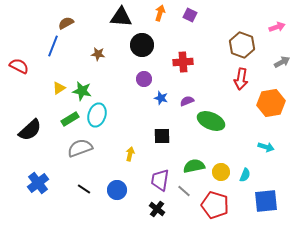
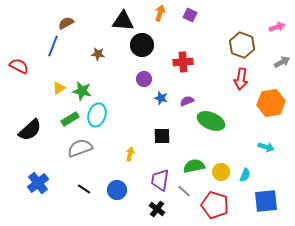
black triangle: moved 2 px right, 4 px down
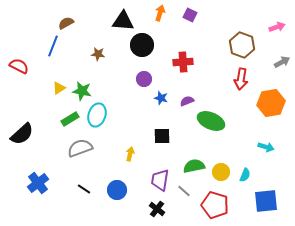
black semicircle: moved 8 px left, 4 px down
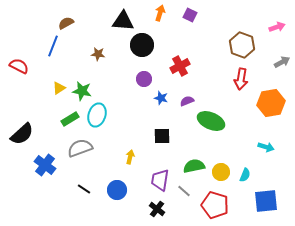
red cross: moved 3 px left, 4 px down; rotated 24 degrees counterclockwise
yellow arrow: moved 3 px down
blue cross: moved 7 px right, 18 px up; rotated 15 degrees counterclockwise
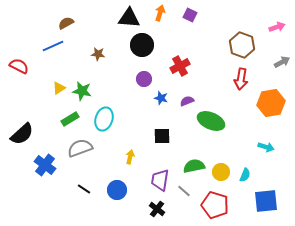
black triangle: moved 6 px right, 3 px up
blue line: rotated 45 degrees clockwise
cyan ellipse: moved 7 px right, 4 px down
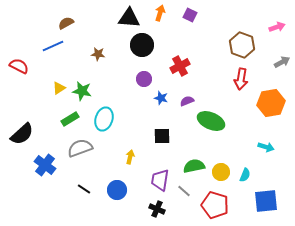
black cross: rotated 14 degrees counterclockwise
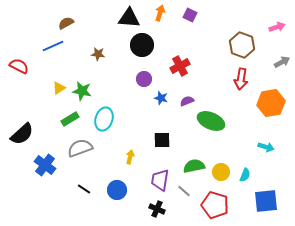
black square: moved 4 px down
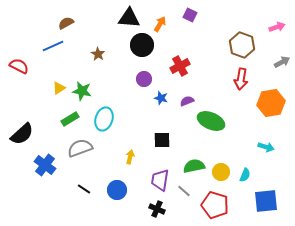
orange arrow: moved 11 px down; rotated 14 degrees clockwise
brown star: rotated 24 degrees clockwise
